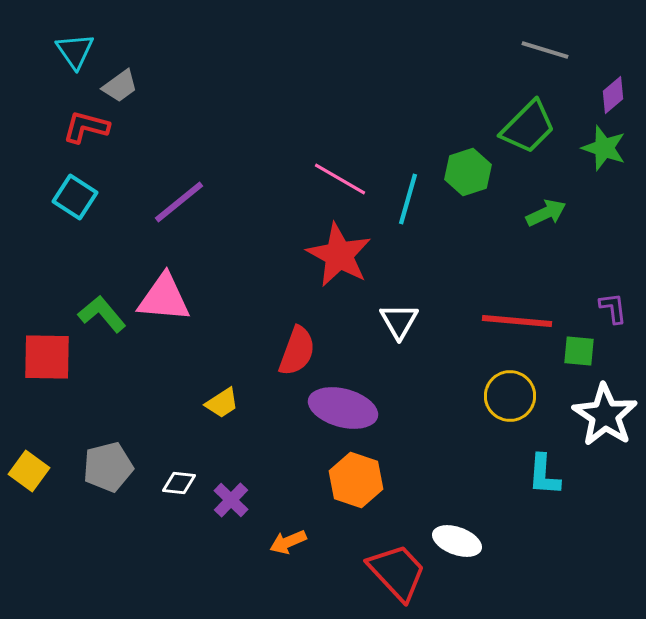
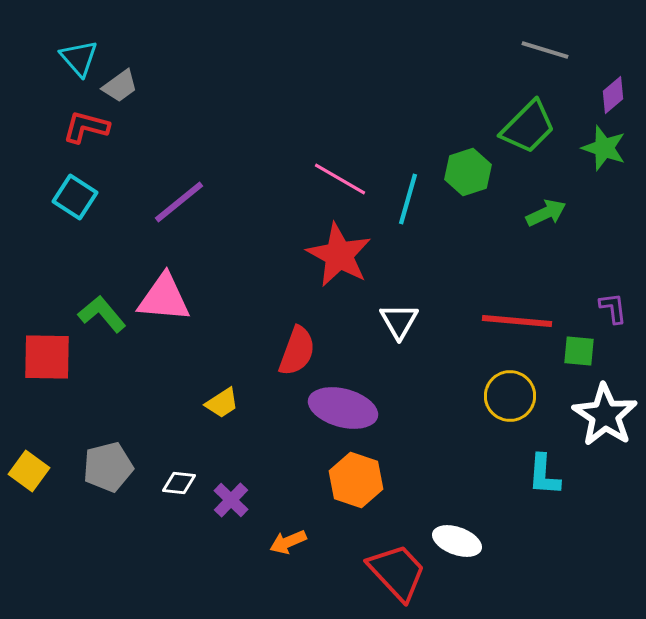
cyan triangle: moved 4 px right, 7 px down; rotated 6 degrees counterclockwise
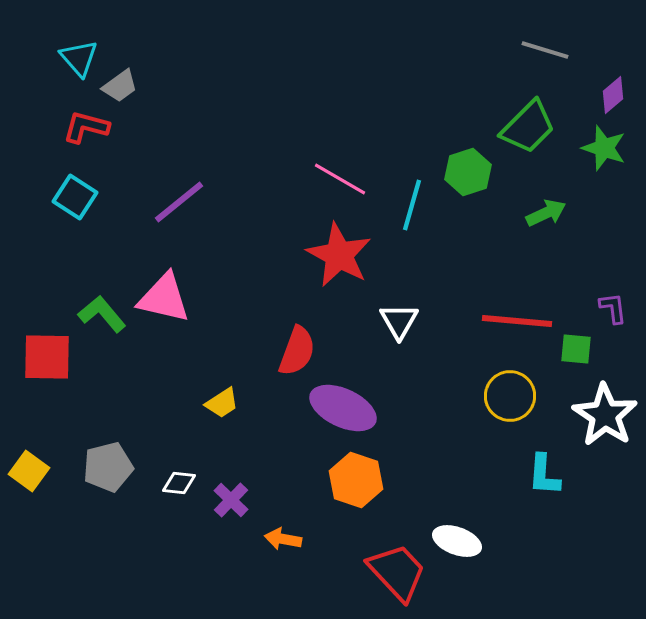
cyan line: moved 4 px right, 6 px down
pink triangle: rotated 8 degrees clockwise
green square: moved 3 px left, 2 px up
purple ellipse: rotated 10 degrees clockwise
orange arrow: moved 5 px left, 3 px up; rotated 33 degrees clockwise
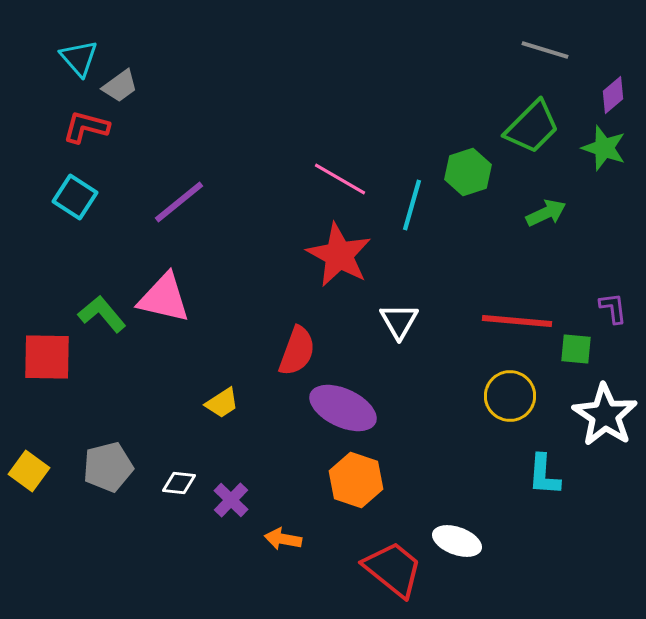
green trapezoid: moved 4 px right
red trapezoid: moved 4 px left, 3 px up; rotated 8 degrees counterclockwise
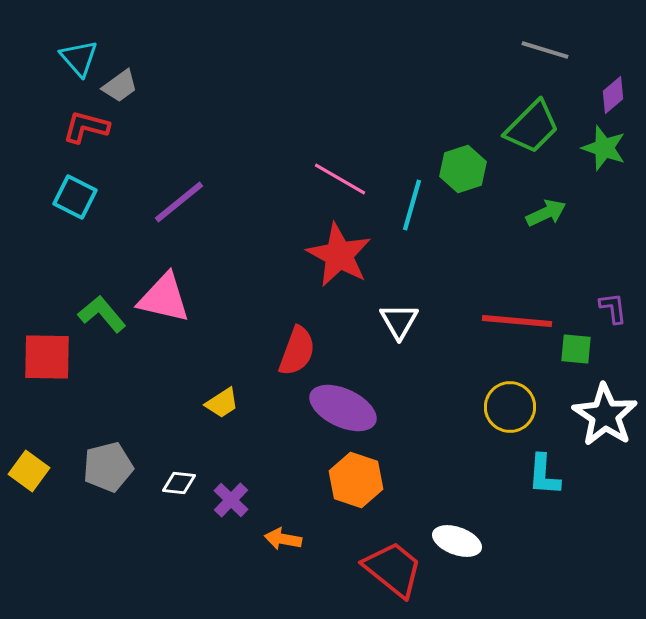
green hexagon: moved 5 px left, 3 px up
cyan square: rotated 6 degrees counterclockwise
yellow circle: moved 11 px down
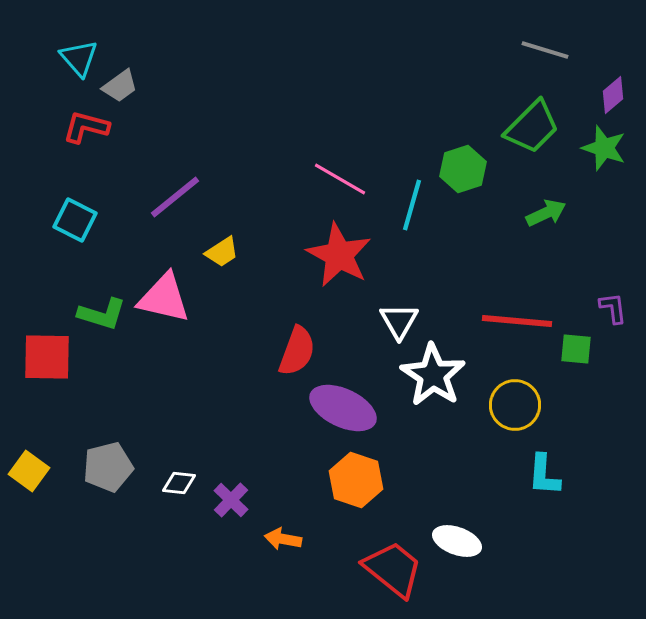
cyan square: moved 23 px down
purple line: moved 4 px left, 5 px up
green L-shape: rotated 147 degrees clockwise
yellow trapezoid: moved 151 px up
yellow circle: moved 5 px right, 2 px up
white star: moved 172 px left, 40 px up
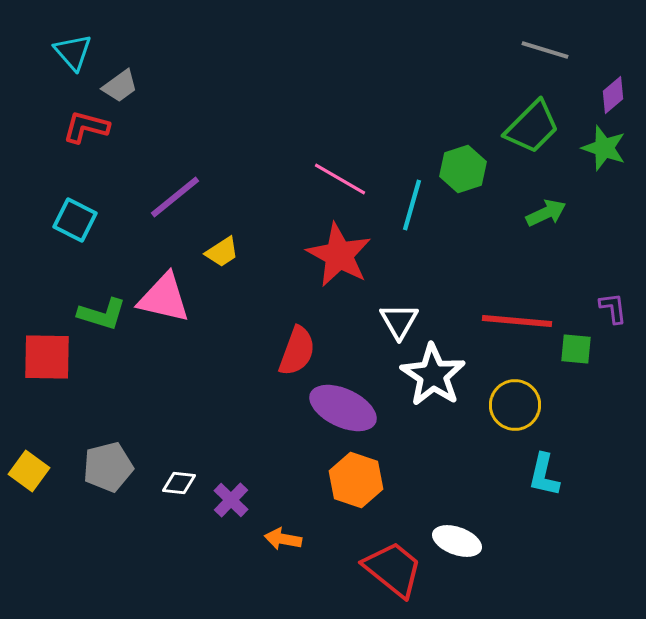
cyan triangle: moved 6 px left, 6 px up
cyan L-shape: rotated 9 degrees clockwise
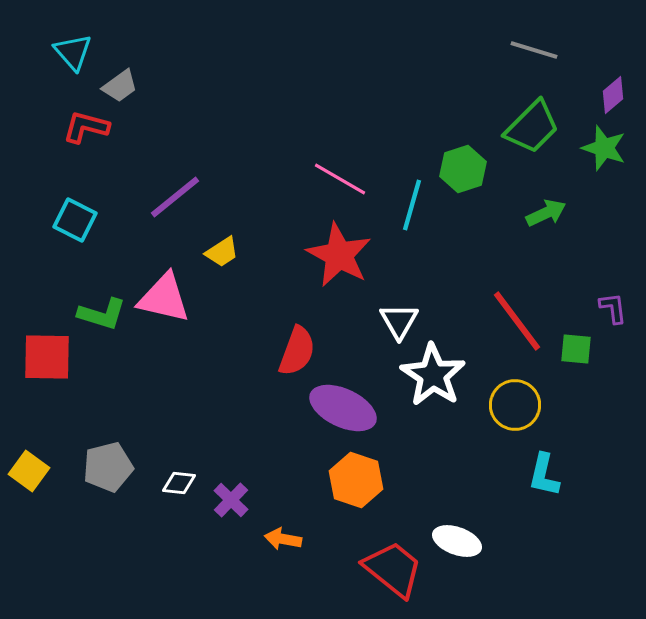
gray line: moved 11 px left
red line: rotated 48 degrees clockwise
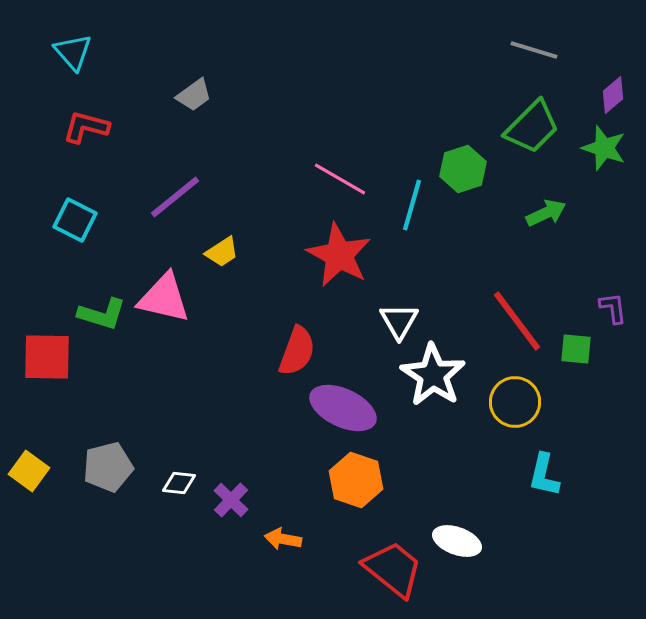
gray trapezoid: moved 74 px right, 9 px down
yellow circle: moved 3 px up
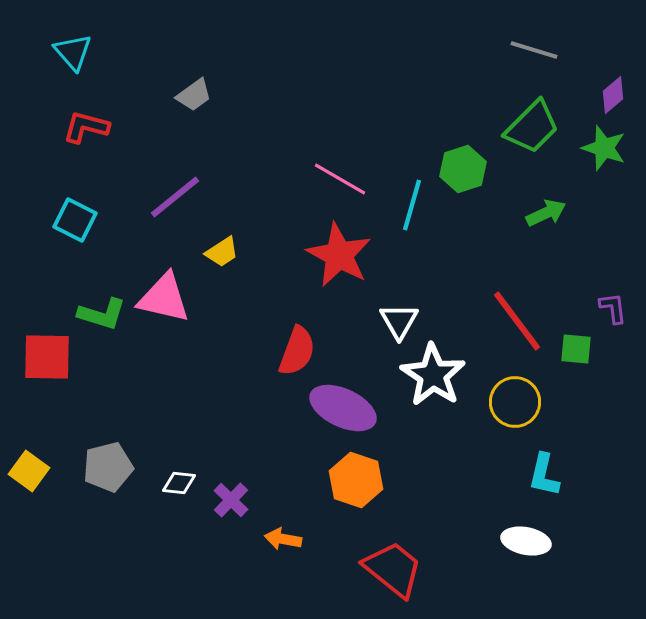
white ellipse: moved 69 px right; rotated 9 degrees counterclockwise
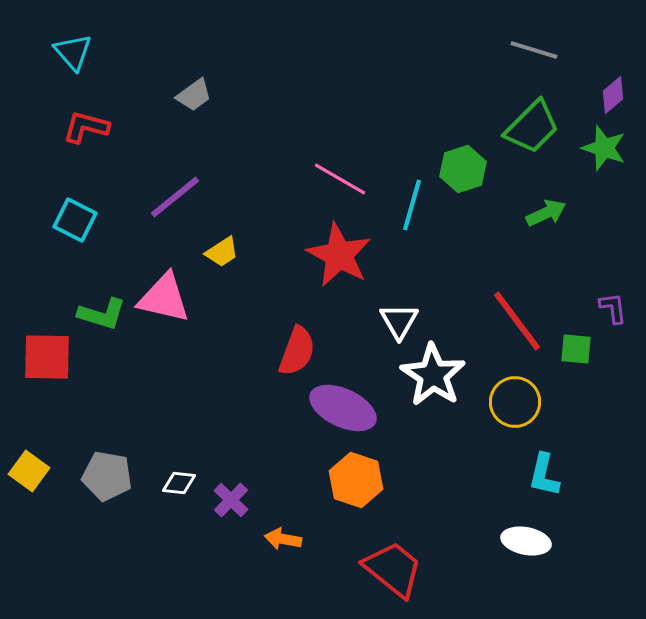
gray pentagon: moved 1 px left, 9 px down; rotated 24 degrees clockwise
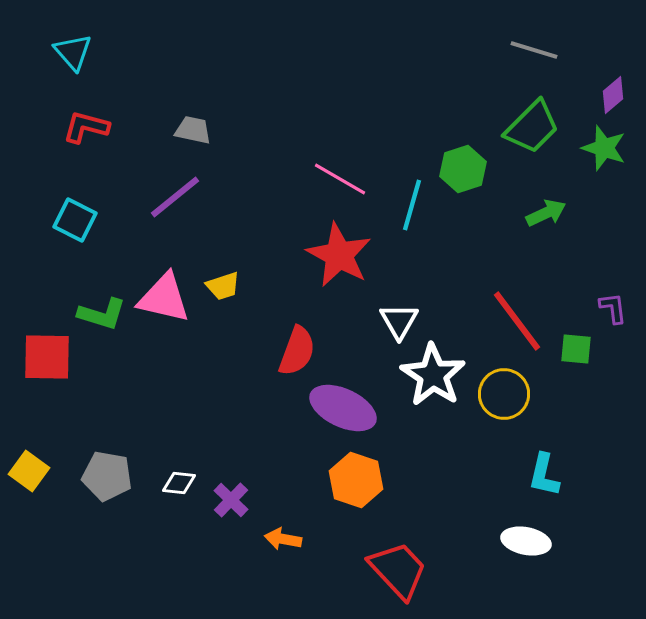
gray trapezoid: moved 1 px left, 35 px down; rotated 132 degrees counterclockwise
yellow trapezoid: moved 1 px right, 34 px down; rotated 15 degrees clockwise
yellow circle: moved 11 px left, 8 px up
red trapezoid: moved 5 px right, 1 px down; rotated 8 degrees clockwise
